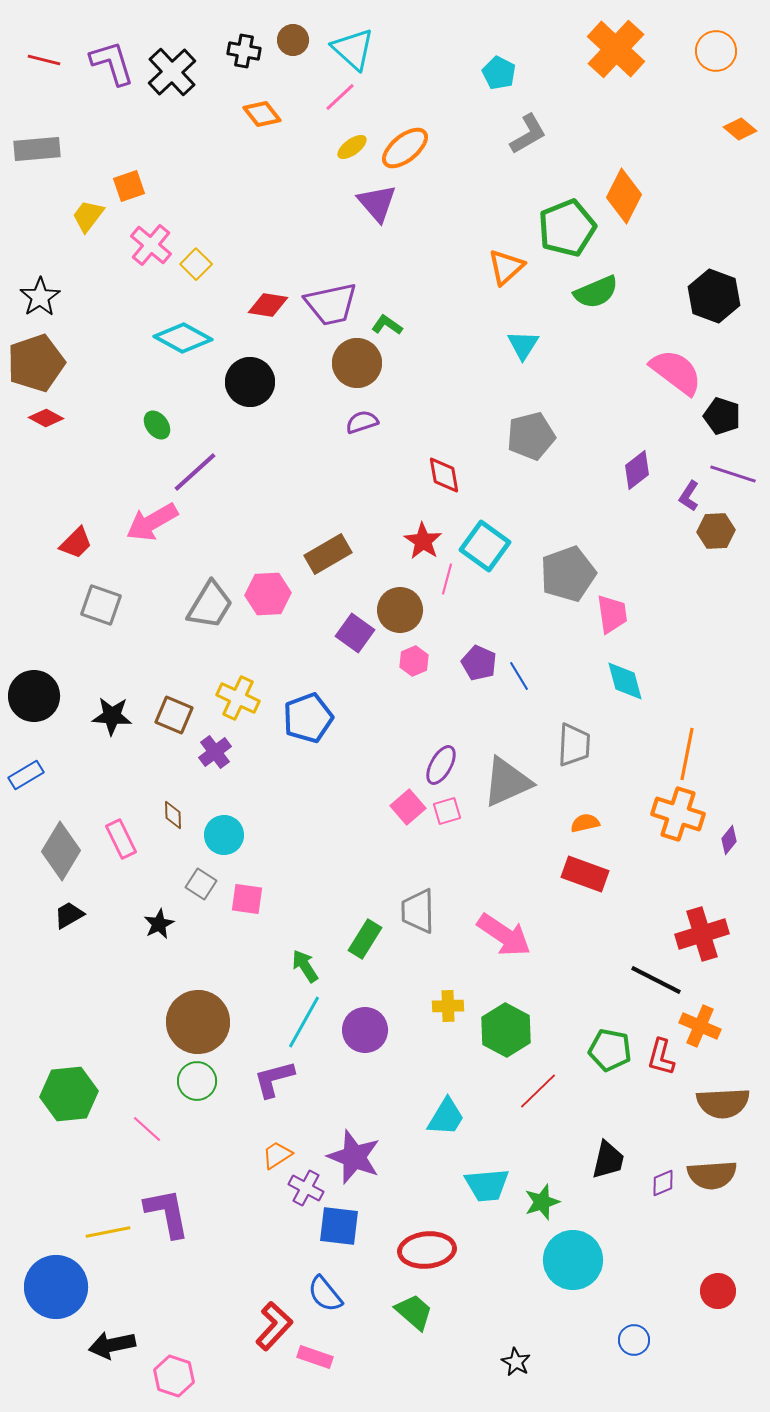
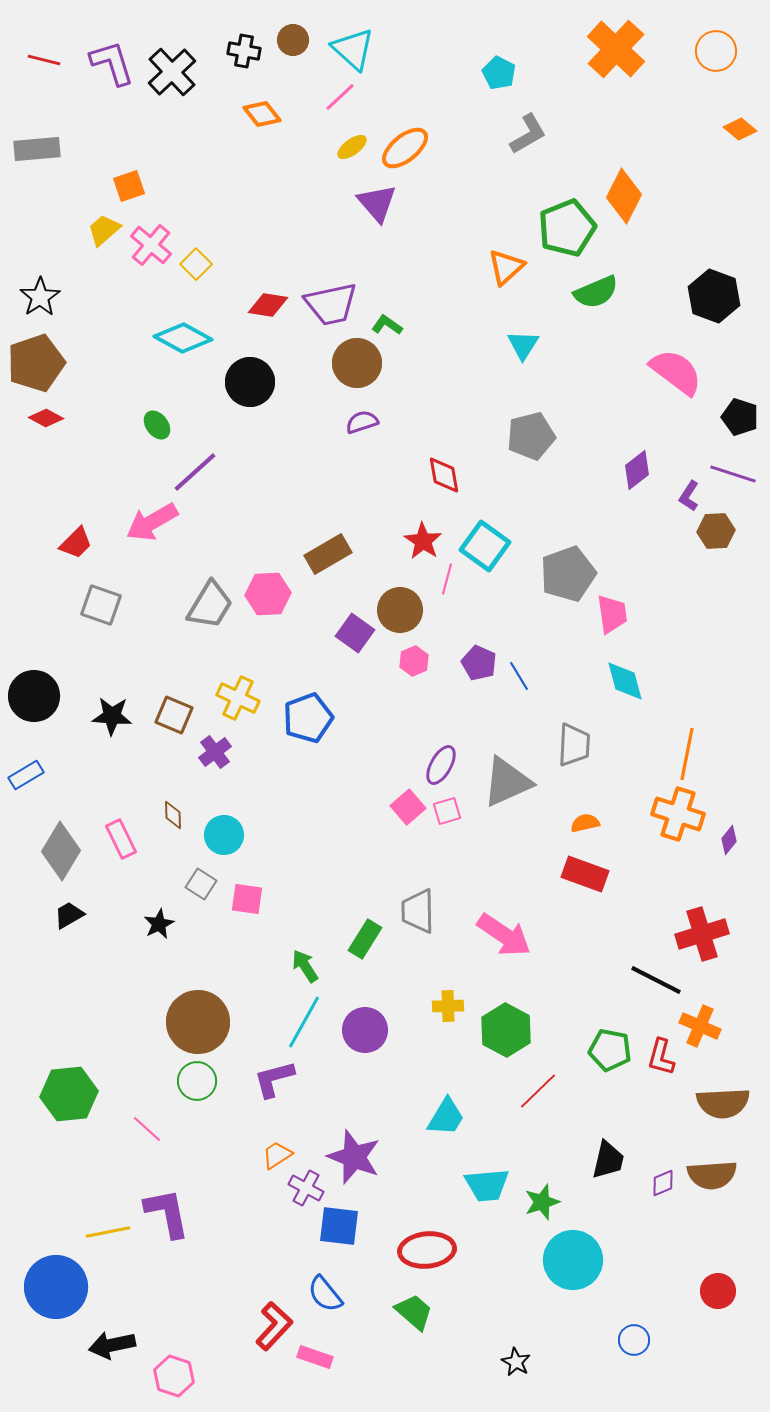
yellow trapezoid at (88, 216): moved 16 px right, 14 px down; rotated 12 degrees clockwise
black pentagon at (722, 416): moved 18 px right, 1 px down
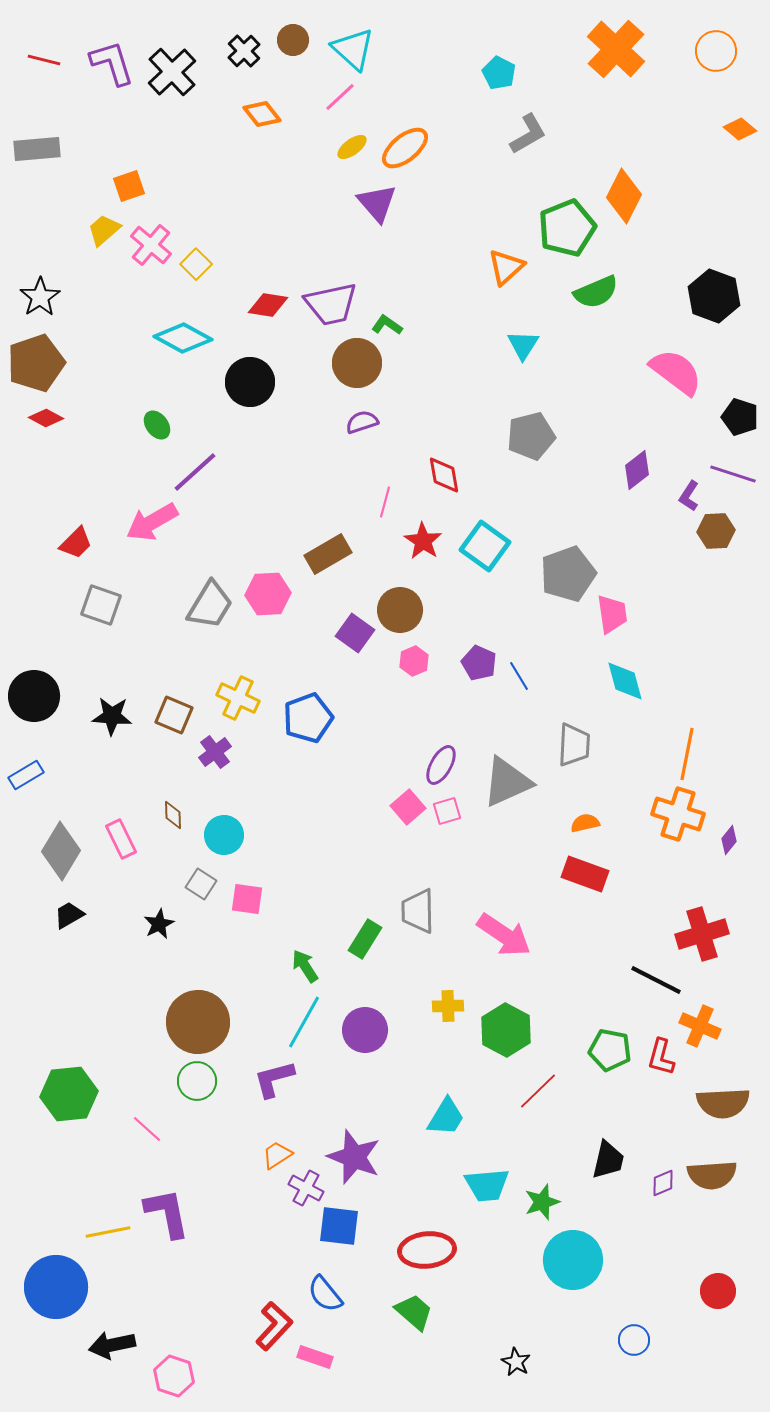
black cross at (244, 51): rotated 36 degrees clockwise
pink line at (447, 579): moved 62 px left, 77 px up
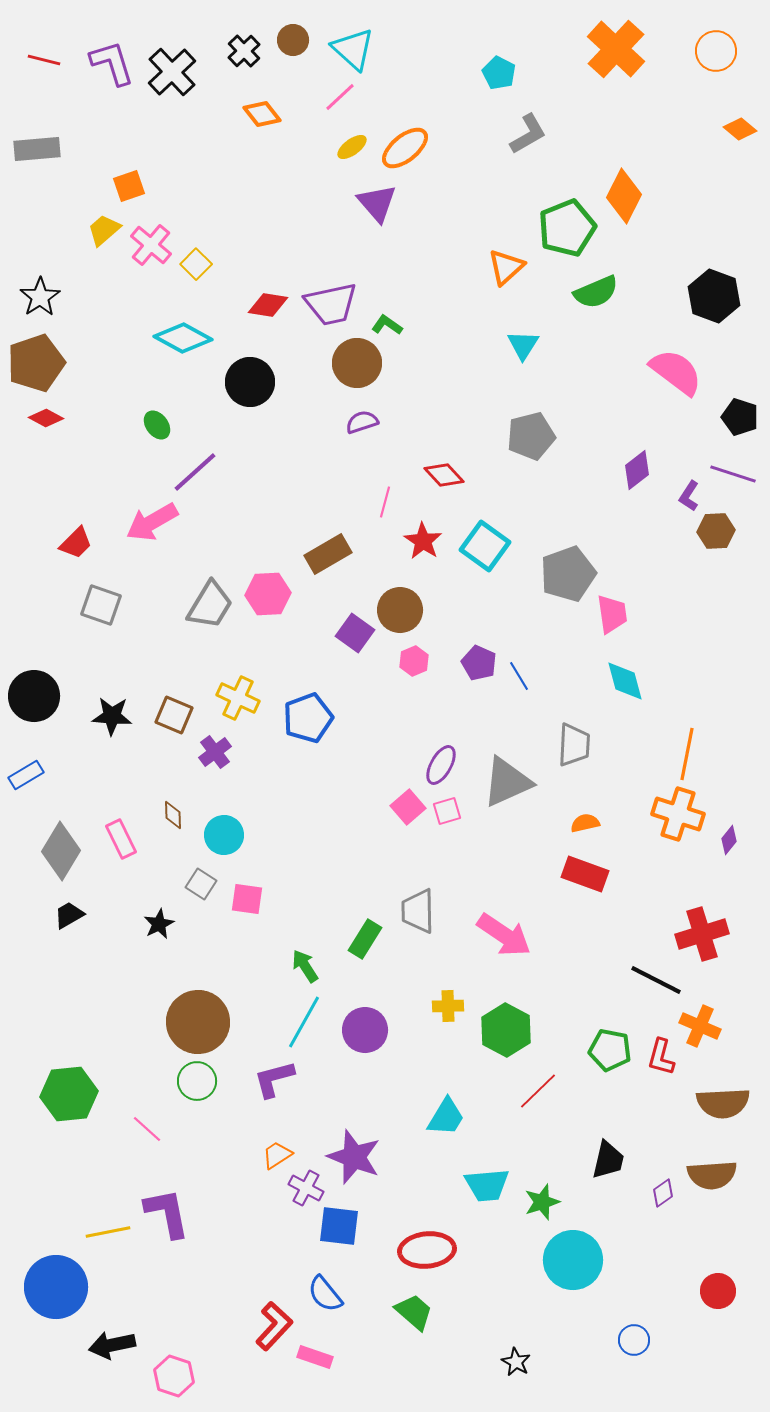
red diamond at (444, 475): rotated 33 degrees counterclockwise
purple diamond at (663, 1183): moved 10 px down; rotated 12 degrees counterclockwise
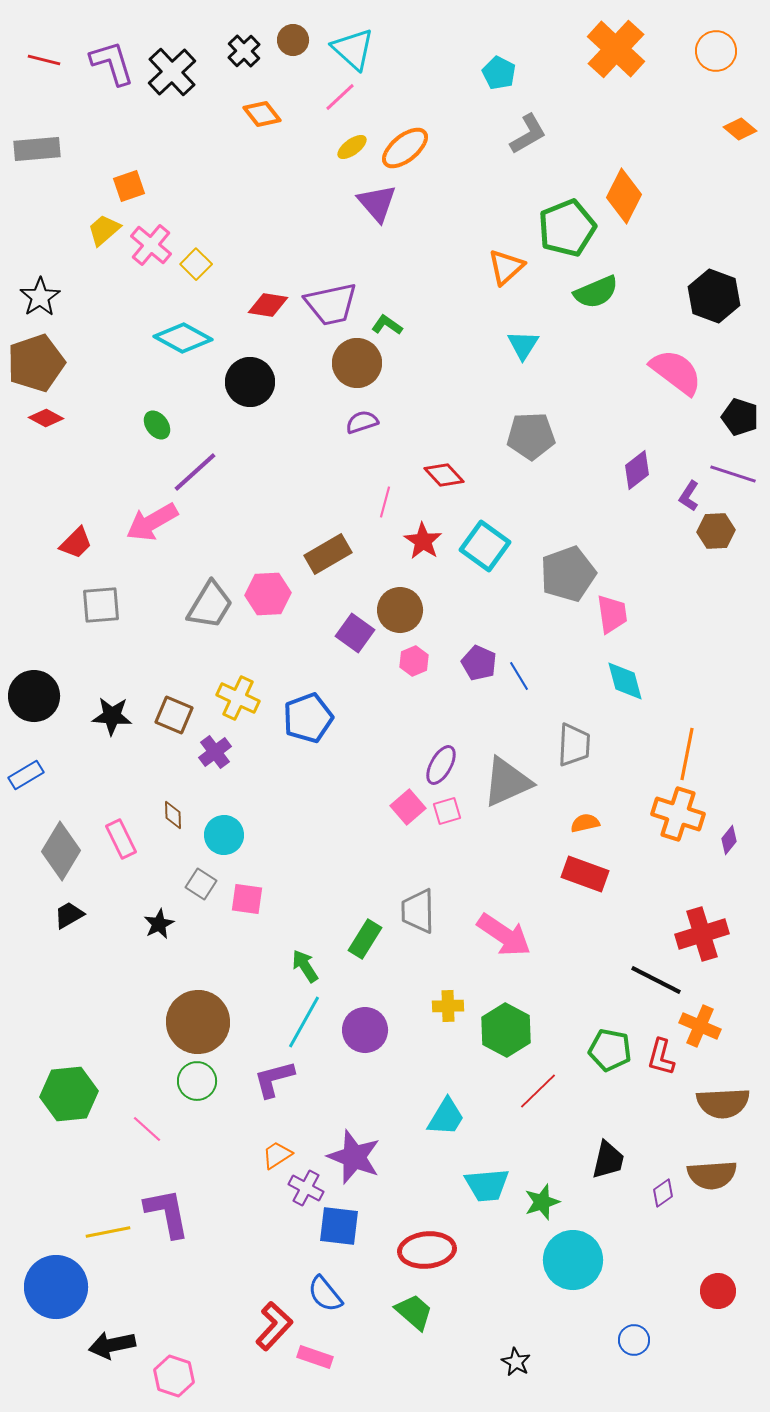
gray pentagon at (531, 436): rotated 12 degrees clockwise
gray square at (101, 605): rotated 24 degrees counterclockwise
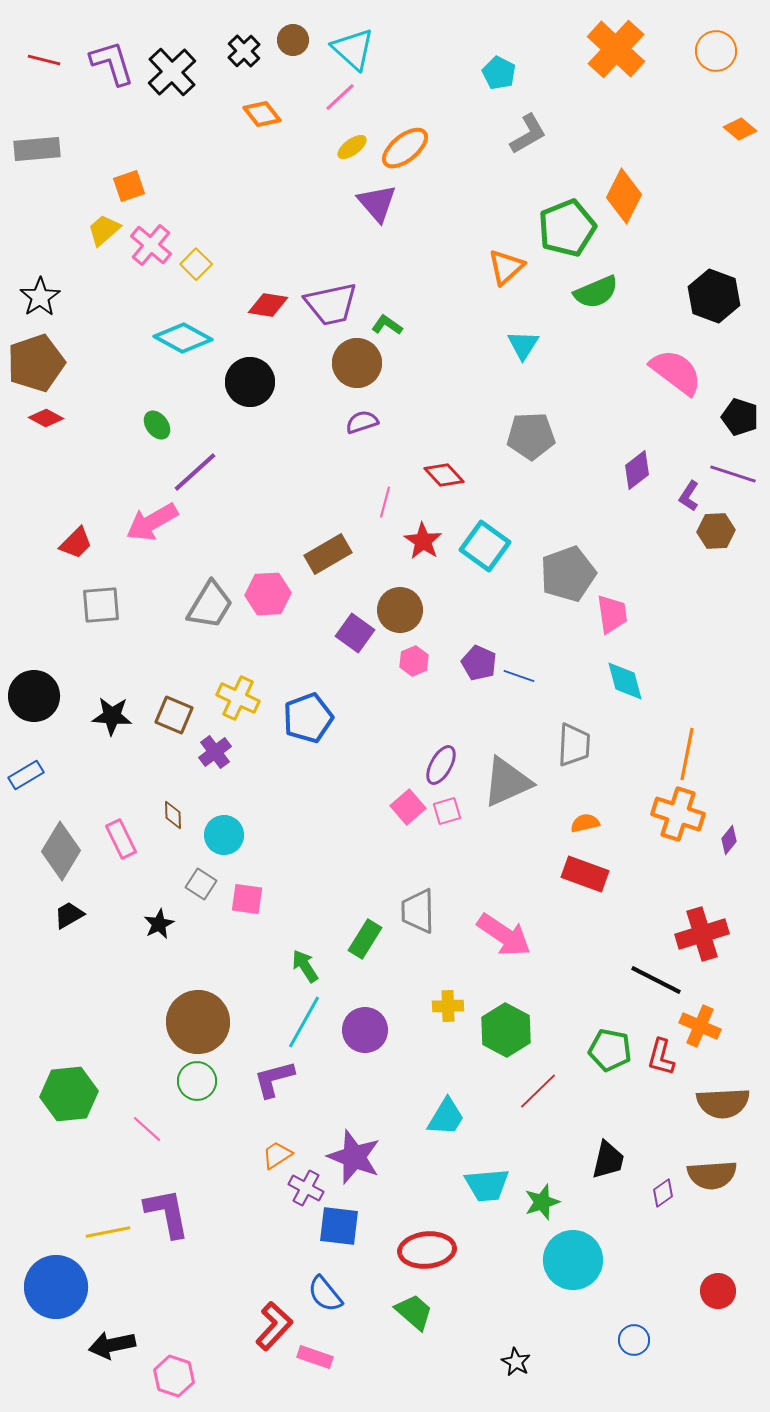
blue line at (519, 676): rotated 40 degrees counterclockwise
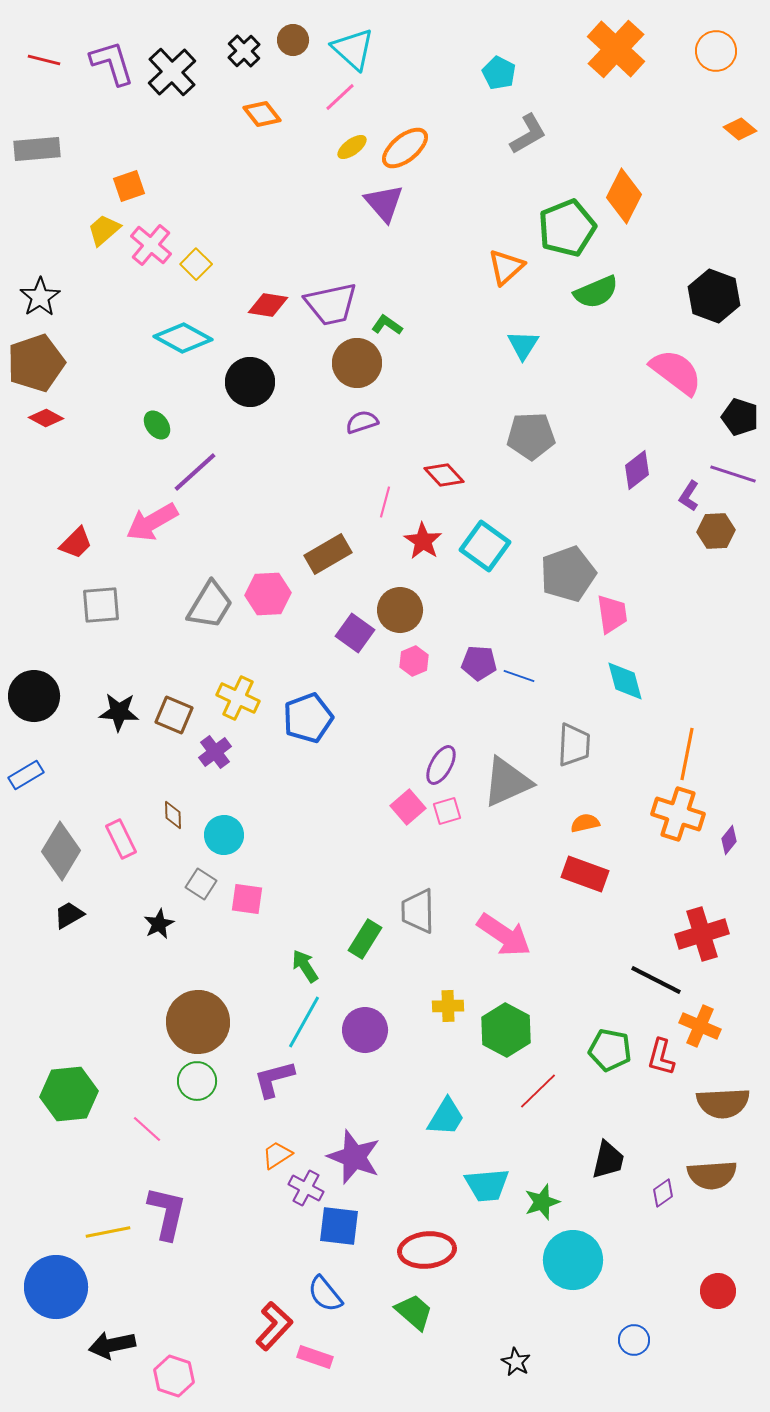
purple triangle at (377, 203): moved 7 px right
purple pentagon at (479, 663): rotated 20 degrees counterclockwise
black star at (112, 716): moved 7 px right, 4 px up
purple L-shape at (167, 1213): rotated 24 degrees clockwise
